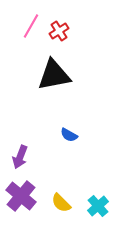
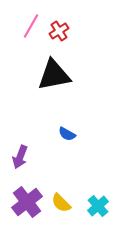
blue semicircle: moved 2 px left, 1 px up
purple cross: moved 6 px right, 6 px down; rotated 12 degrees clockwise
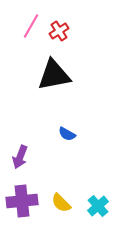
purple cross: moved 5 px left, 1 px up; rotated 32 degrees clockwise
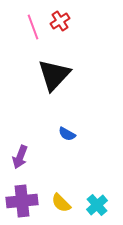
pink line: moved 2 px right, 1 px down; rotated 50 degrees counterclockwise
red cross: moved 1 px right, 10 px up
black triangle: rotated 36 degrees counterclockwise
cyan cross: moved 1 px left, 1 px up
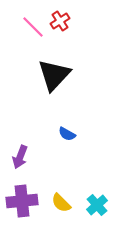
pink line: rotated 25 degrees counterclockwise
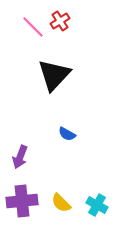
cyan cross: rotated 20 degrees counterclockwise
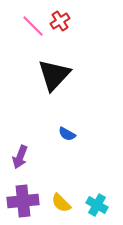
pink line: moved 1 px up
purple cross: moved 1 px right
